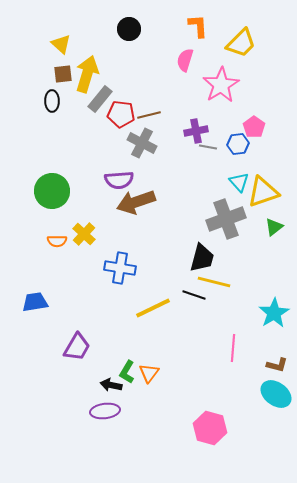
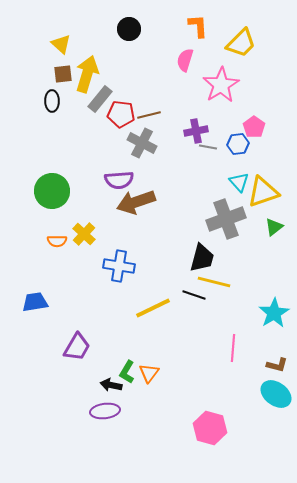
blue cross at (120, 268): moved 1 px left, 2 px up
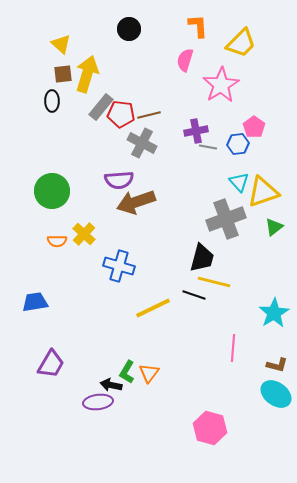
gray rectangle at (100, 99): moved 1 px right, 8 px down
blue cross at (119, 266): rotated 8 degrees clockwise
purple trapezoid at (77, 347): moved 26 px left, 17 px down
purple ellipse at (105, 411): moved 7 px left, 9 px up
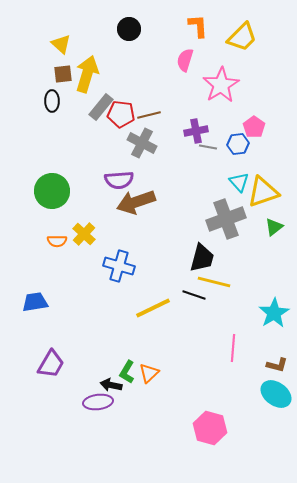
yellow trapezoid at (241, 43): moved 1 px right, 6 px up
orange triangle at (149, 373): rotated 10 degrees clockwise
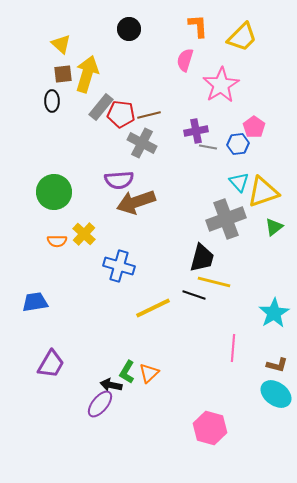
green circle at (52, 191): moved 2 px right, 1 px down
purple ellipse at (98, 402): moved 2 px right, 2 px down; rotated 44 degrees counterclockwise
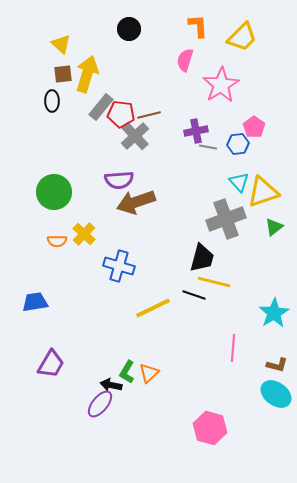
gray cross at (142, 143): moved 7 px left, 7 px up; rotated 20 degrees clockwise
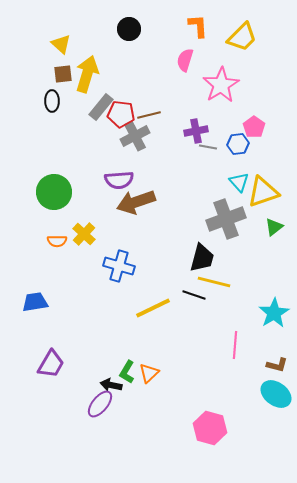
gray cross at (135, 136): rotated 16 degrees clockwise
pink line at (233, 348): moved 2 px right, 3 px up
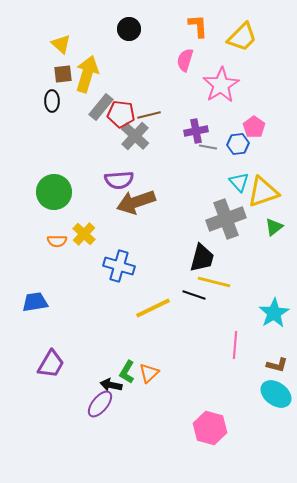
gray cross at (135, 136): rotated 20 degrees counterclockwise
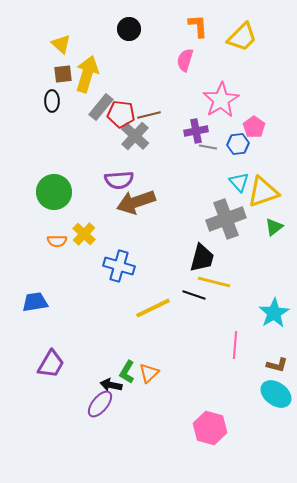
pink star at (221, 85): moved 15 px down
